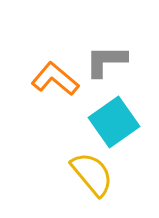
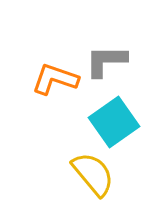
orange L-shape: rotated 21 degrees counterclockwise
yellow semicircle: moved 1 px right
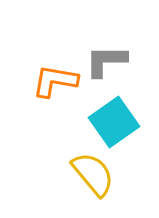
orange L-shape: moved 2 px down; rotated 9 degrees counterclockwise
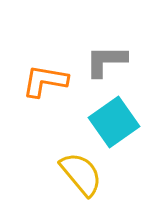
orange L-shape: moved 10 px left
yellow semicircle: moved 12 px left
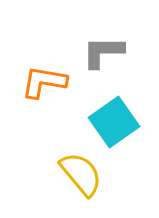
gray L-shape: moved 3 px left, 9 px up
orange L-shape: moved 1 px left, 1 px down
